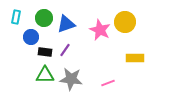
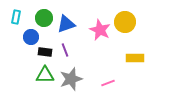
purple line: rotated 56 degrees counterclockwise
gray star: rotated 25 degrees counterclockwise
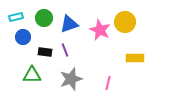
cyan rectangle: rotated 64 degrees clockwise
blue triangle: moved 3 px right
blue circle: moved 8 px left
green triangle: moved 13 px left
pink line: rotated 56 degrees counterclockwise
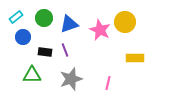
cyan rectangle: rotated 24 degrees counterclockwise
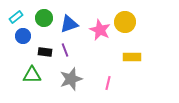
blue circle: moved 1 px up
yellow rectangle: moved 3 px left, 1 px up
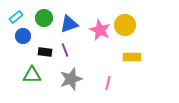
yellow circle: moved 3 px down
